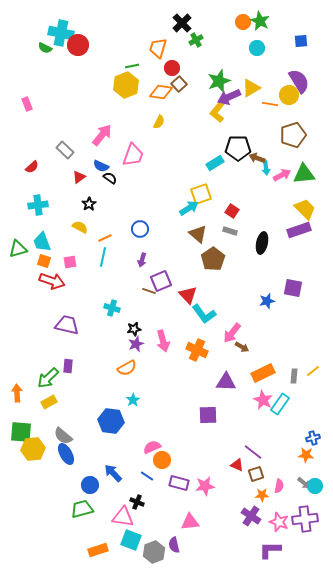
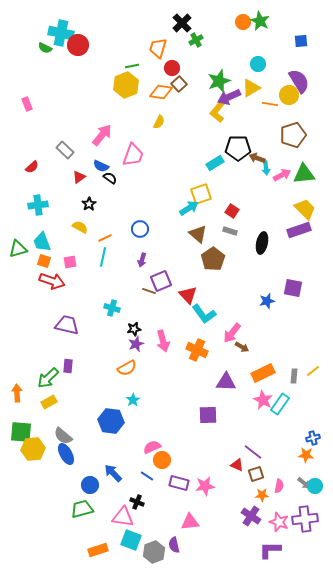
cyan circle at (257, 48): moved 1 px right, 16 px down
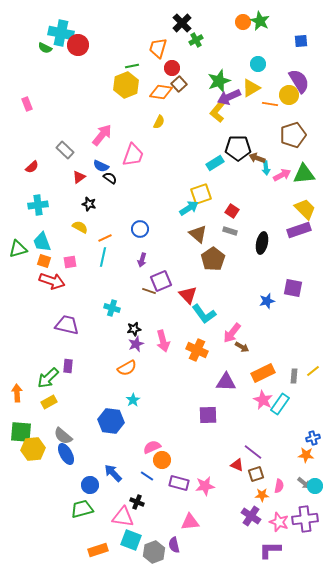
black star at (89, 204): rotated 24 degrees counterclockwise
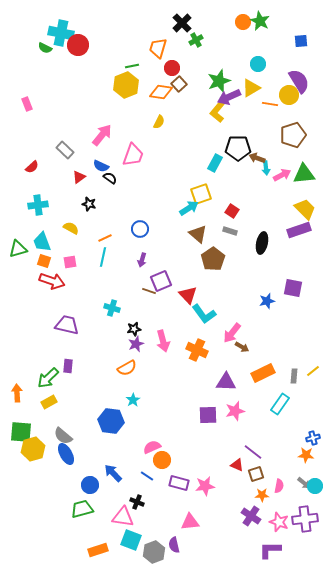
cyan rectangle at (215, 163): rotated 30 degrees counterclockwise
yellow semicircle at (80, 227): moved 9 px left, 1 px down
pink star at (263, 400): moved 28 px left, 11 px down; rotated 30 degrees clockwise
yellow hexagon at (33, 449): rotated 10 degrees counterclockwise
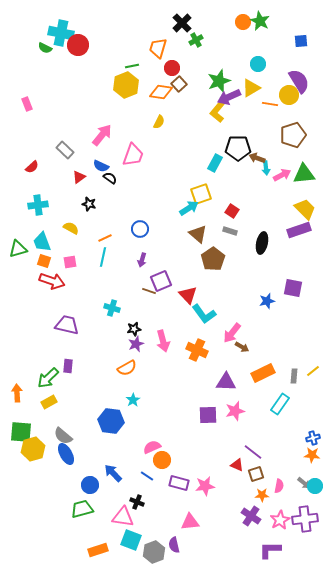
orange star at (306, 455): moved 6 px right
pink star at (279, 522): moved 1 px right, 2 px up; rotated 24 degrees clockwise
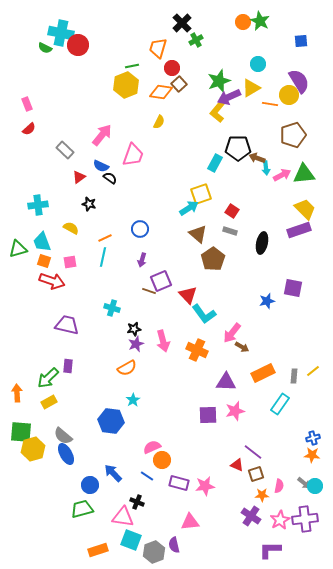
red semicircle at (32, 167): moved 3 px left, 38 px up
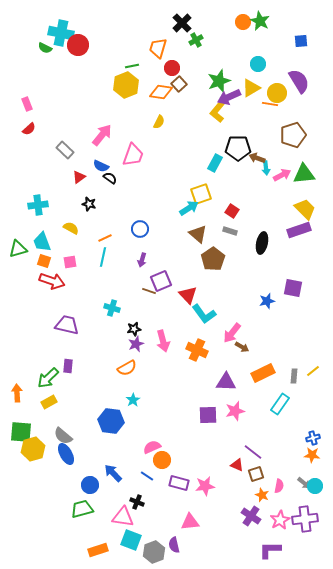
yellow circle at (289, 95): moved 12 px left, 2 px up
orange star at (262, 495): rotated 24 degrees clockwise
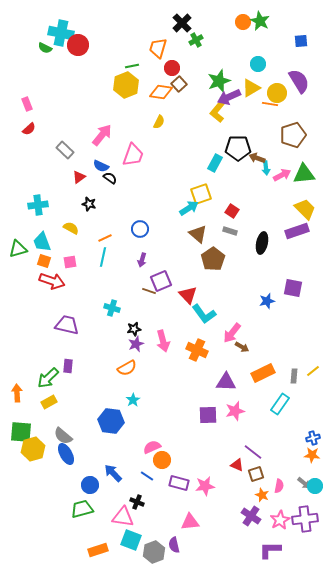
purple rectangle at (299, 230): moved 2 px left, 1 px down
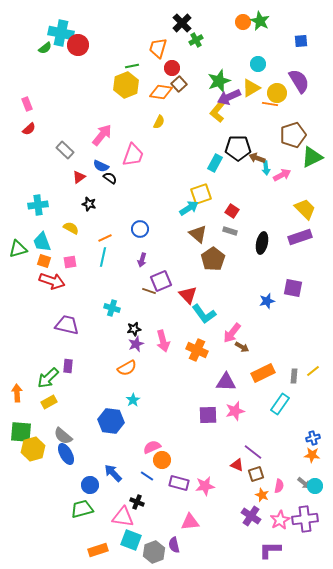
green semicircle at (45, 48): rotated 64 degrees counterclockwise
green triangle at (304, 174): moved 8 px right, 17 px up; rotated 20 degrees counterclockwise
purple rectangle at (297, 231): moved 3 px right, 6 px down
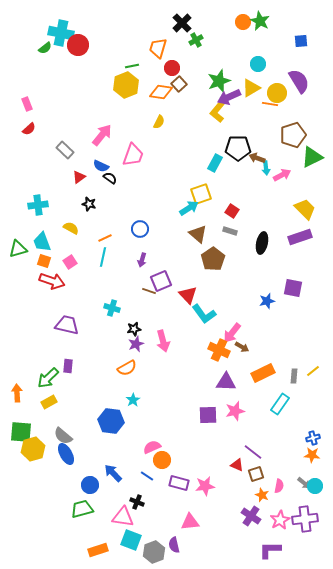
pink square at (70, 262): rotated 24 degrees counterclockwise
orange cross at (197, 350): moved 22 px right
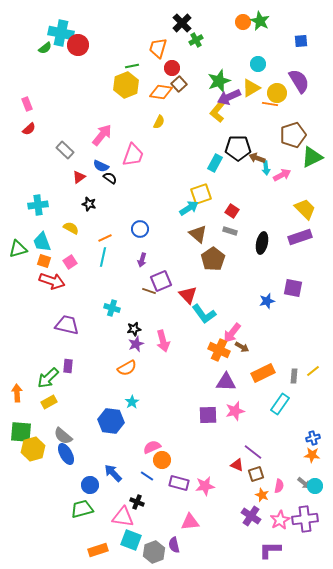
cyan star at (133, 400): moved 1 px left, 2 px down
